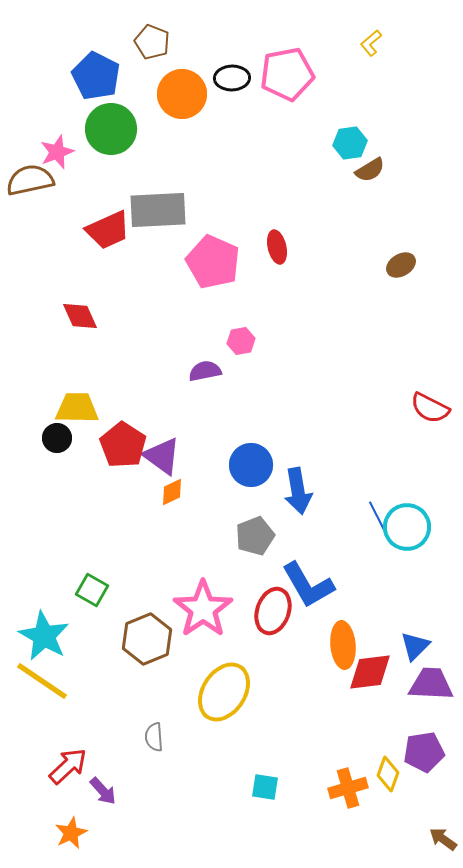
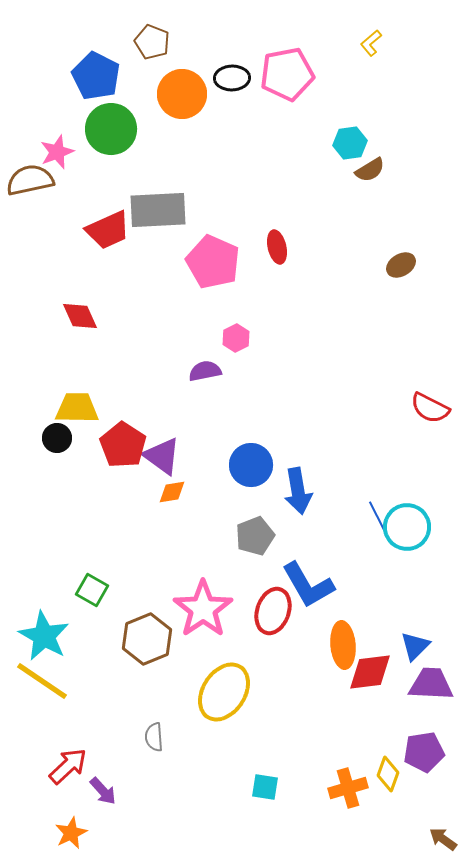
pink hexagon at (241, 341): moved 5 px left, 3 px up; rotated 16 degrees counterclockwise
orange diamond at (172, 492): rotated 16 degrees clockwise
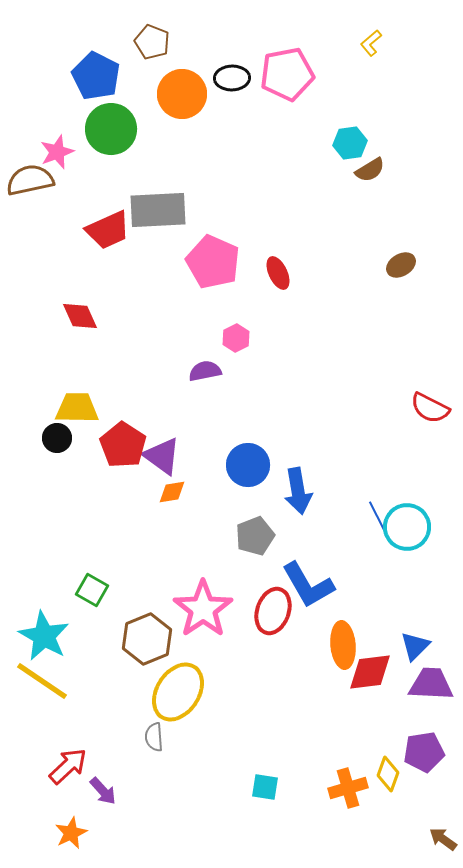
red ellipse at (277, 247): moved 1 px right, 26 px down; rotated 12 degrees counterclockwise
blue circle at (251, 465): moved 3 px left
yellow ellipse at (224, 692): moved 46 px left
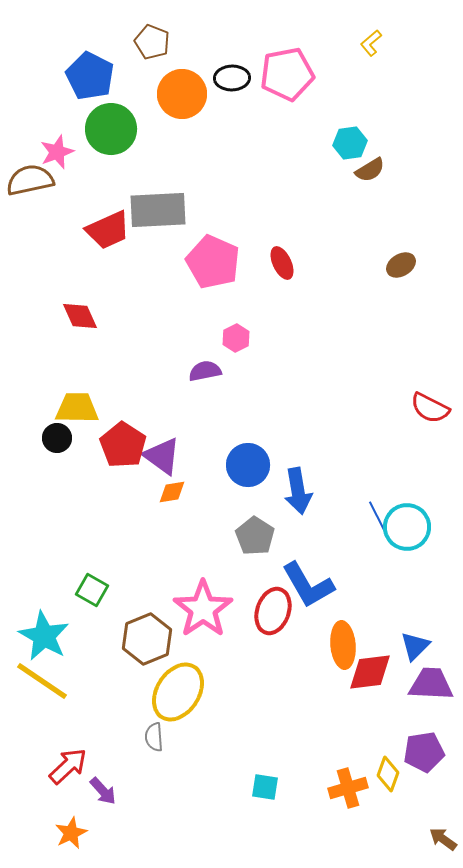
blue pentagon at (96, 76): moved 6 px left
red ellipse at (278, 273): moved 4 px right, 10 px up
gray pentagon at (255, 536): rotated 18 degrees counterclockwise
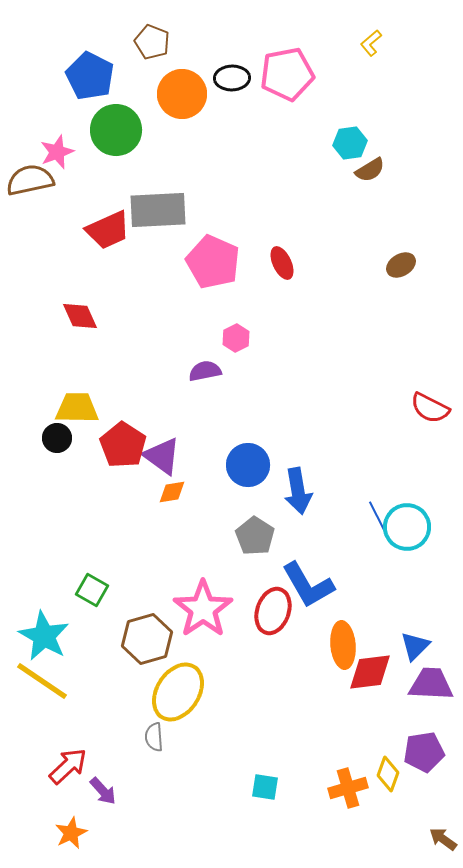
green circle at (111, 129): moved 5 px right, 1 px down
brown hexagon at (147, 639): rotated 6 degrees clockwise
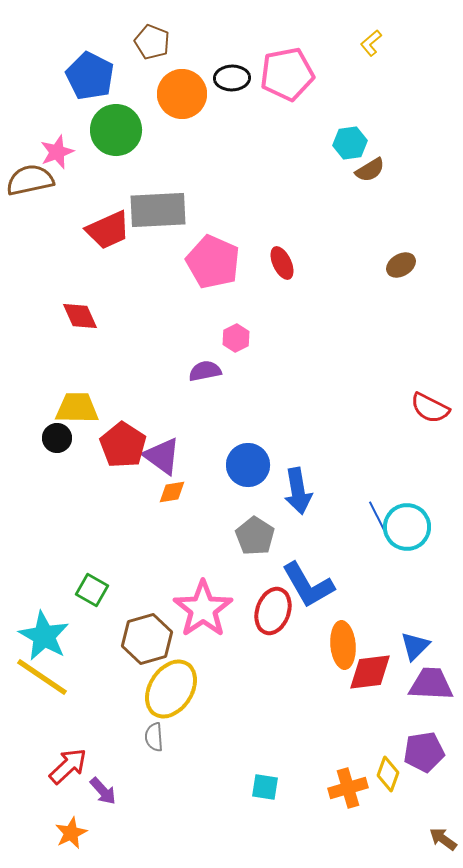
yellow line at (42, 681): moved 4 px up
yellow ellipse at (178, 692): moved 7 px left, 3 px up
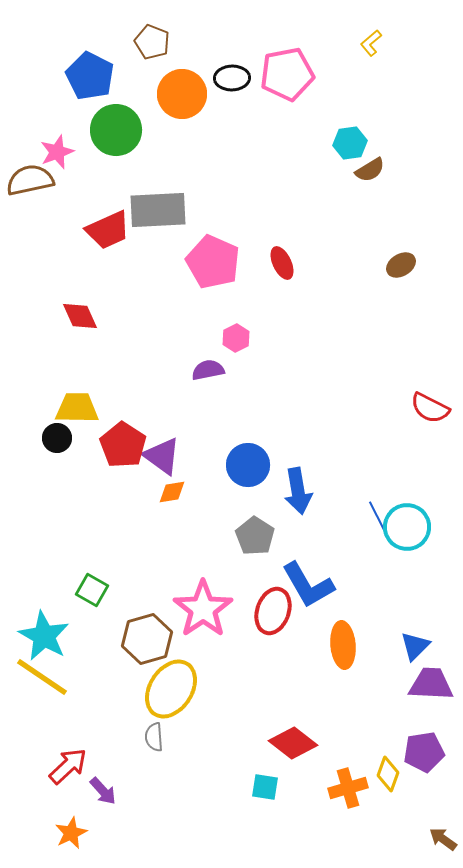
purple semicircle at (205, 371): moved 3 px right, 1 px up
red diamond at (370, 672): moved 77 px left, 71 px down; rotated 45 degrees clockwise
